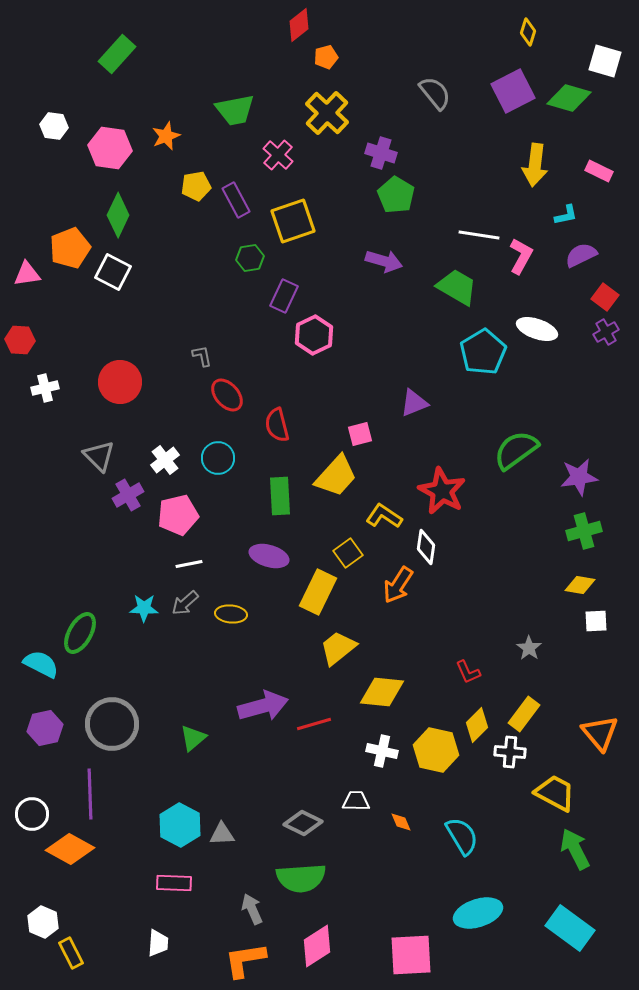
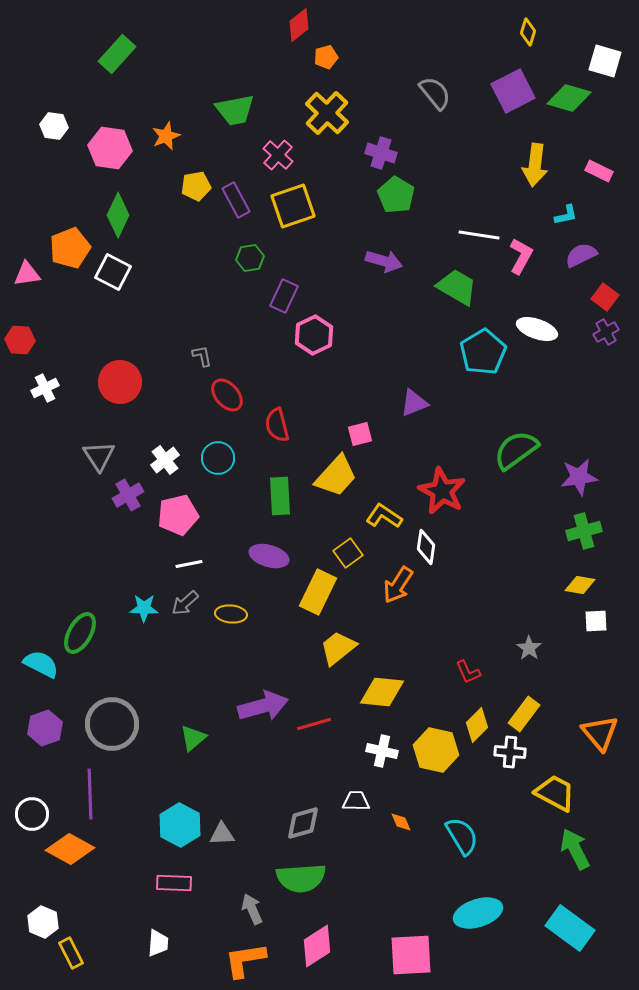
yellow square at (293, 221): moved 15 px up
white cross at (45, 388): rotated 12 degrees counterclockwise
gray triangle at (99, 456): rotated 12 degrees clockwise
purple hexagon at (45, 728): rotated 8 degrees counterclockwise
gray diamond at (303, 823): rotated 42 degrees counterclockwise
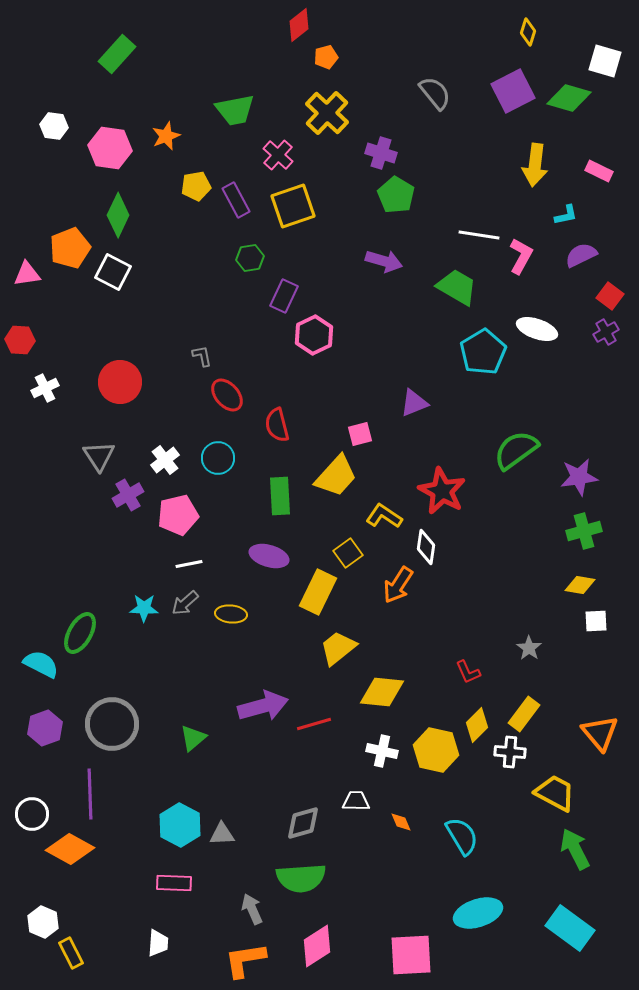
red square at (605, 297): moved 5 px right, 1 px up
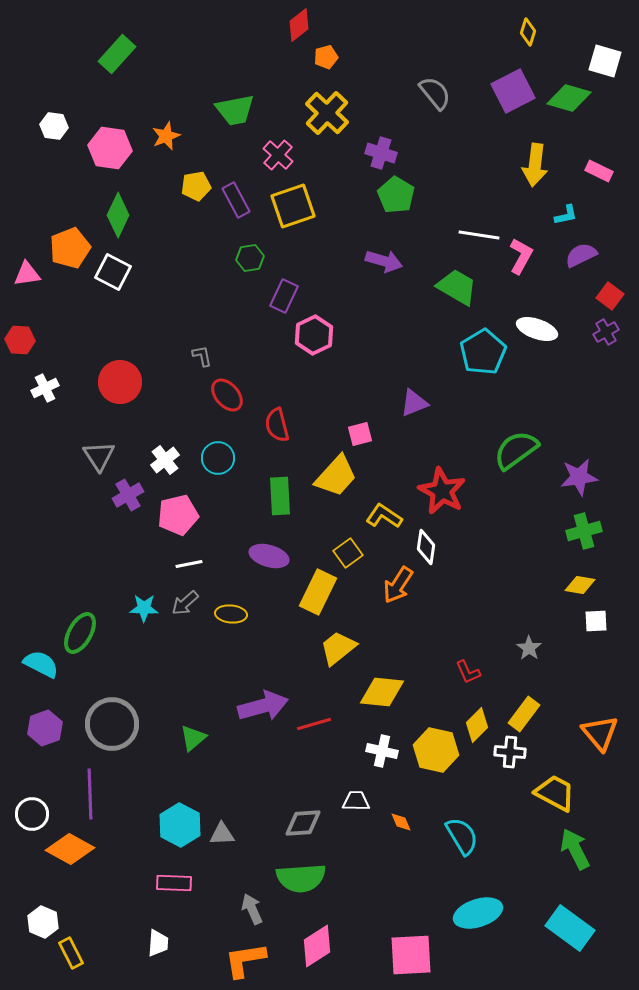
gray diamond at (303, 823): rotated 12 degrees clockwise
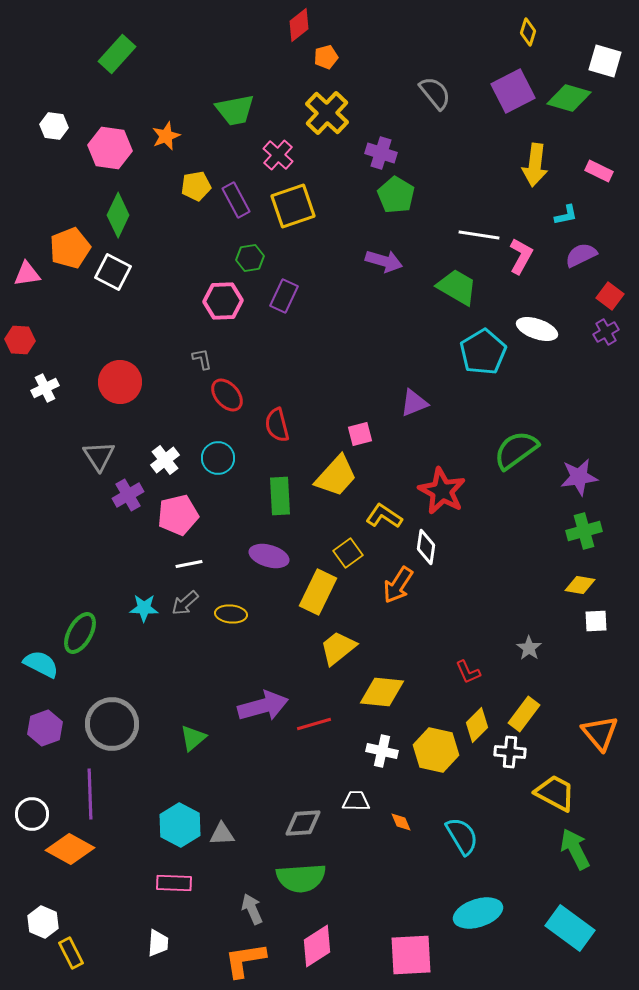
pink hexagon at (314, 335): moved 91 px left, 34 px up; rotated 24 degrees clockwise
gray L-shape at (202, 356): moved 3 px down
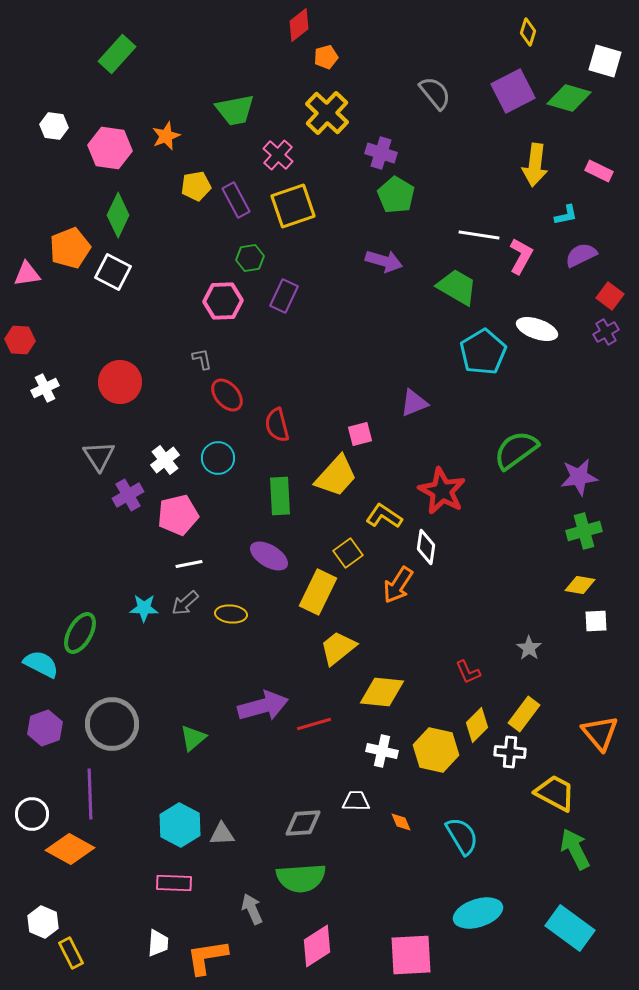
purple ellipse at (269, 556): rotated 15 degrees clockwise
orange L-shape at (245, 960): moved 38 px left, 3 px up
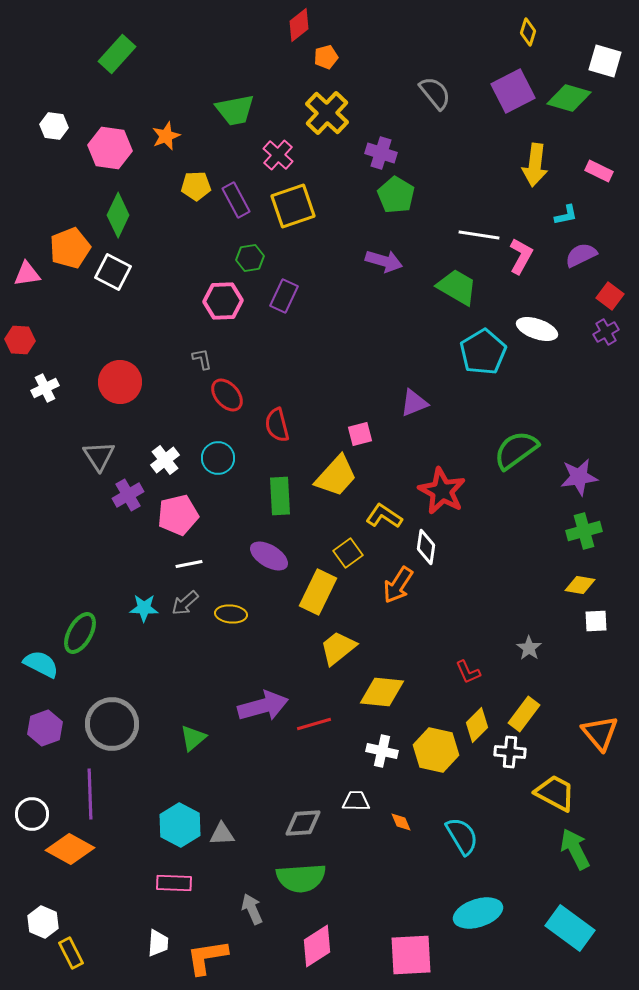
yellow pentagon at (196, 186): rotated 8 degrees clockwise
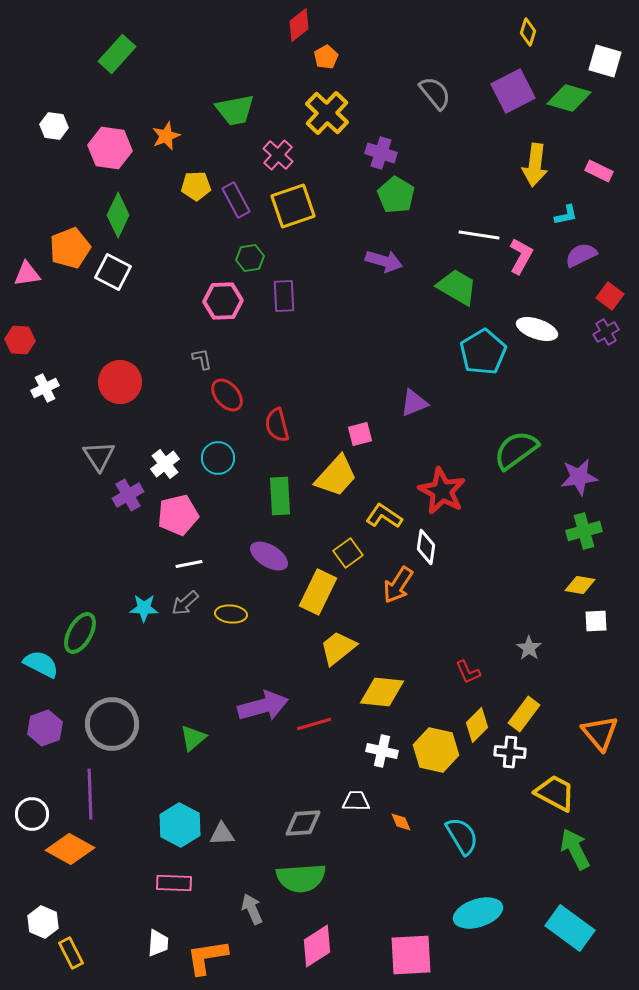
orange pentagon at (326, 57): rotated 15 degrees counterclockwise
purple rectangle at (284, 296): rotated 28 degrees counterclockwise
white cross at (165, 460): moved 4 px down
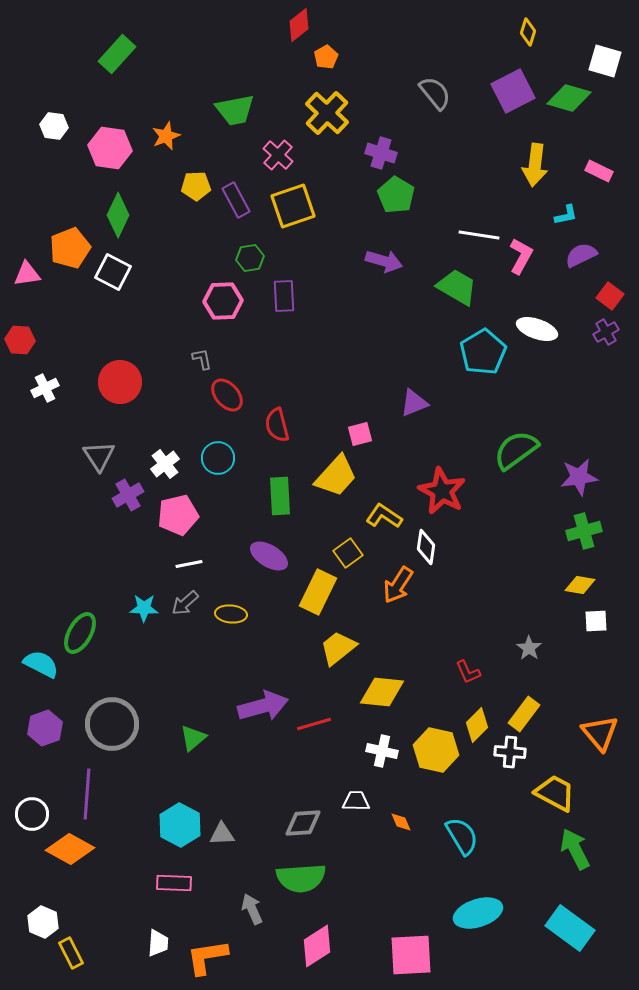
purple line at (90, 794): moved 3 px left; rotated 6 degrees clockwise
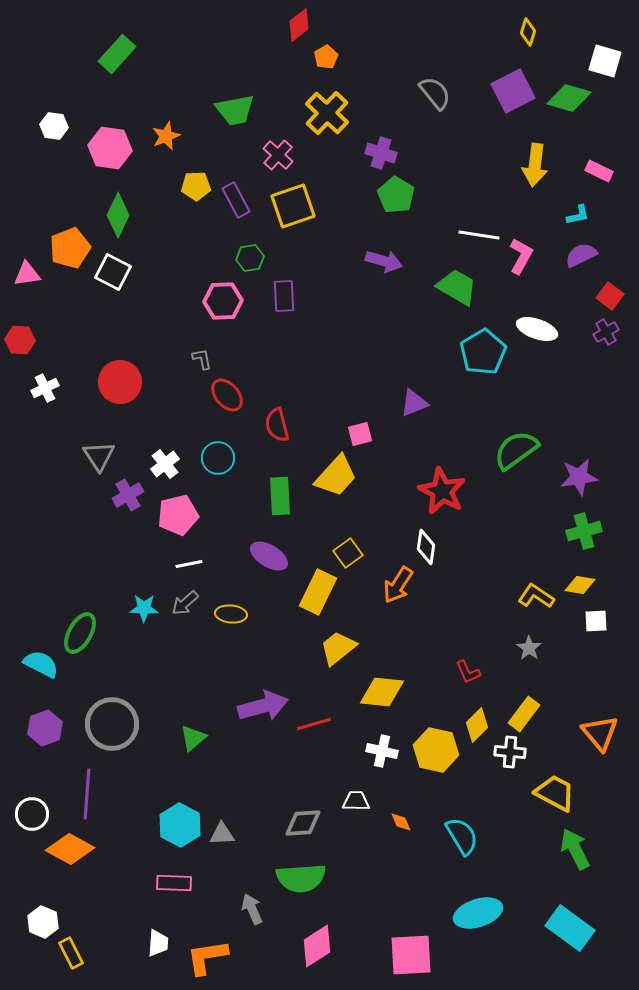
cyan L-shape at (566, 215): moved 12 px right
yellow L-shape at (384, 516): moved 152 px right, 80 px down
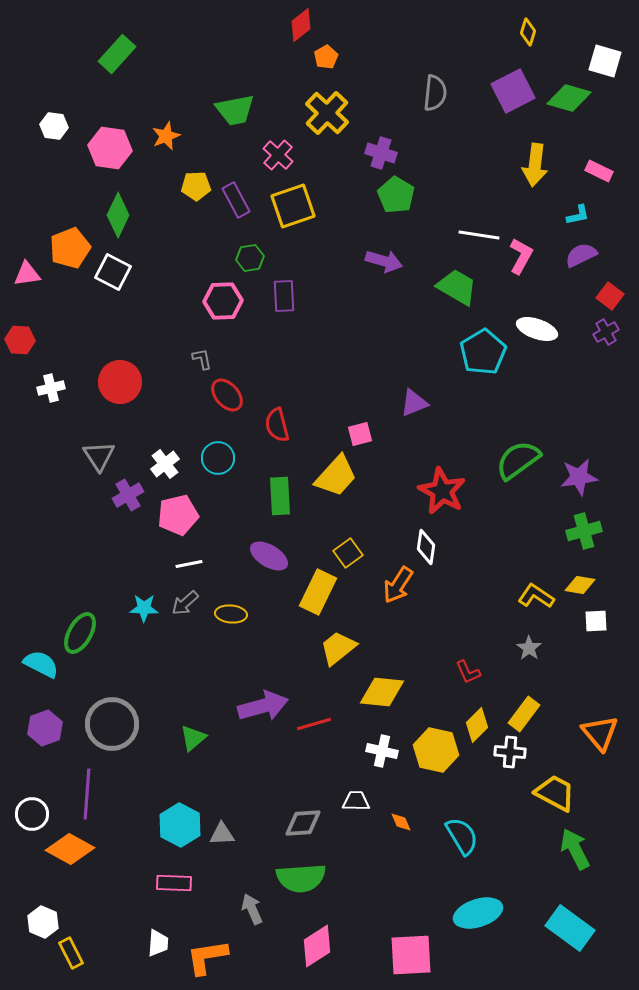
red diamond at (299, 25): moved 2 px right
gray semicircle at (435, 93): rotated 45 degrees clockwise
white cross at (45, 388): moved 6 px right; rotated 12 degrees clockwise
green semicircle at (516, 450): moved 2 px right, 10 px down
